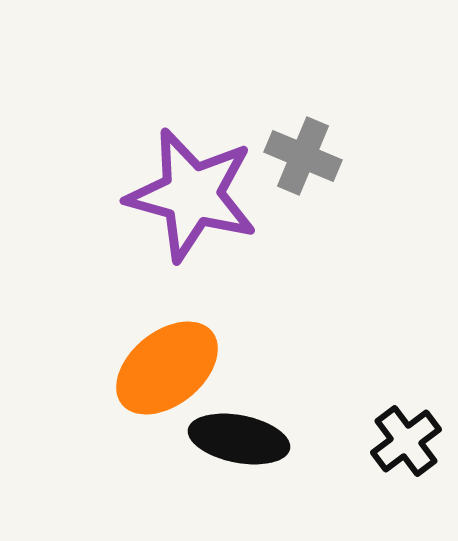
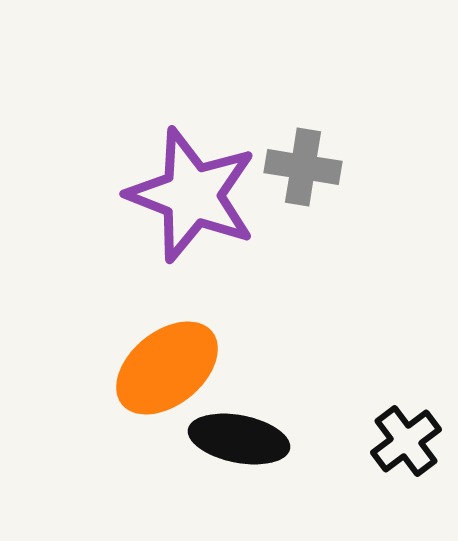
gray cross: moved 11 px down; rotated 14 degrees counterclockwise
purple star: rotated 6 degrees clockwise
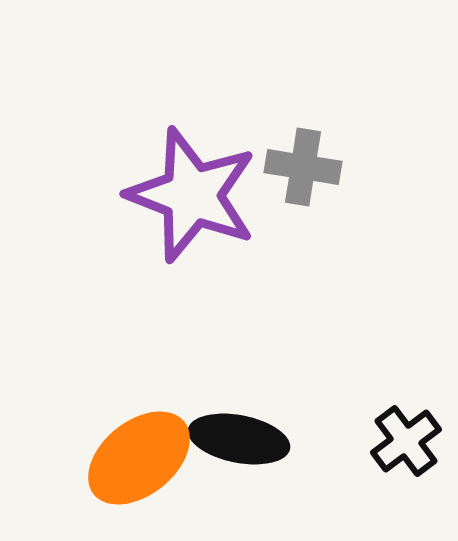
orange ellipse: moved 28 px left, 90 px down
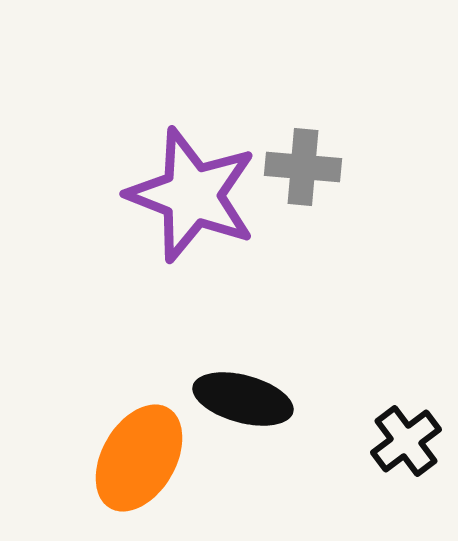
gray cross: rotated 4 degrees counterclockwise
black ellipse: moved 4 px right, 40 px up; rotated 4 degrees clockwise
orange ellipse: rotated 21 degrees counterclockwise
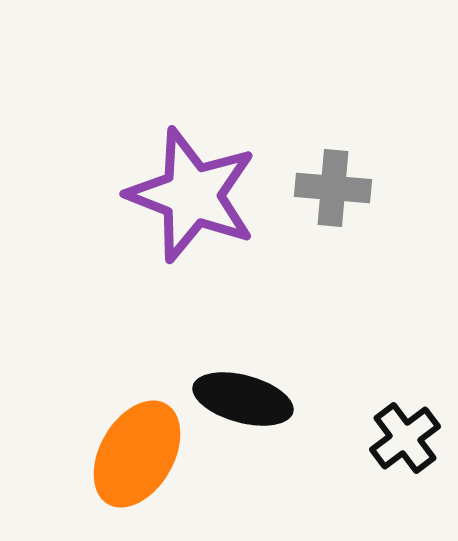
gray cross: moved 30 px right, 21 px down
black cross: moved 1 px left, 3 px up
orange ellipse: moved 2 px left, 4 px up
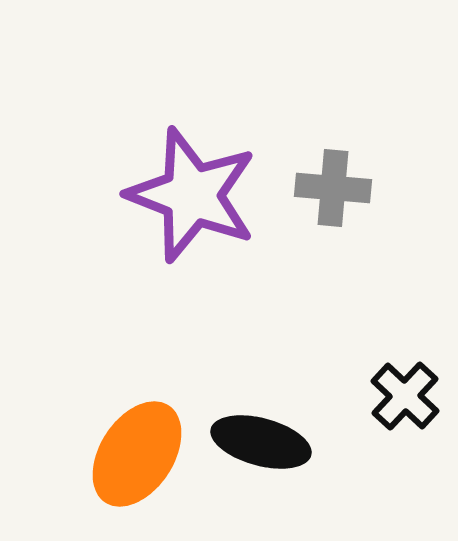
black ellipse: moved 18 px right, 43 px down
black cross: moved 42 px up; rotated 10 degrees counterclockwise
orange ellipse: rotated 3 degrees clockwise
